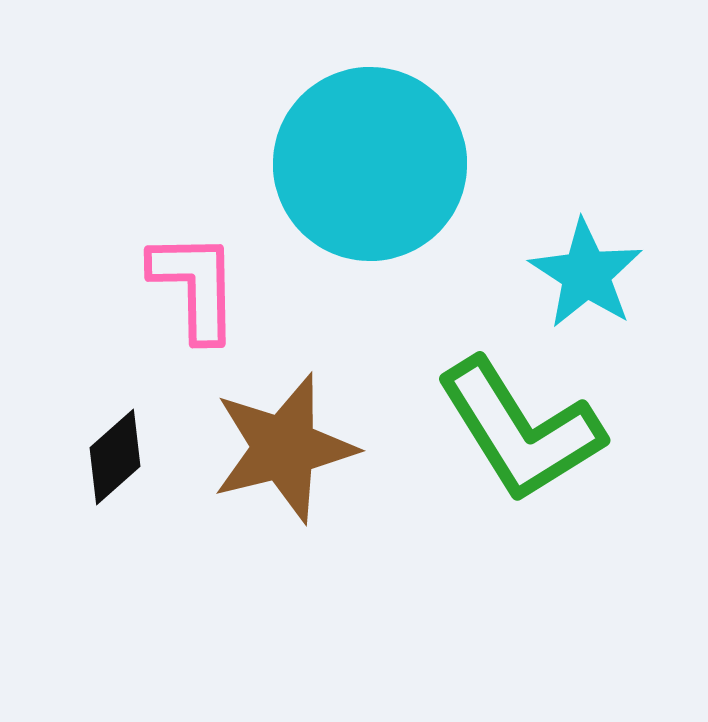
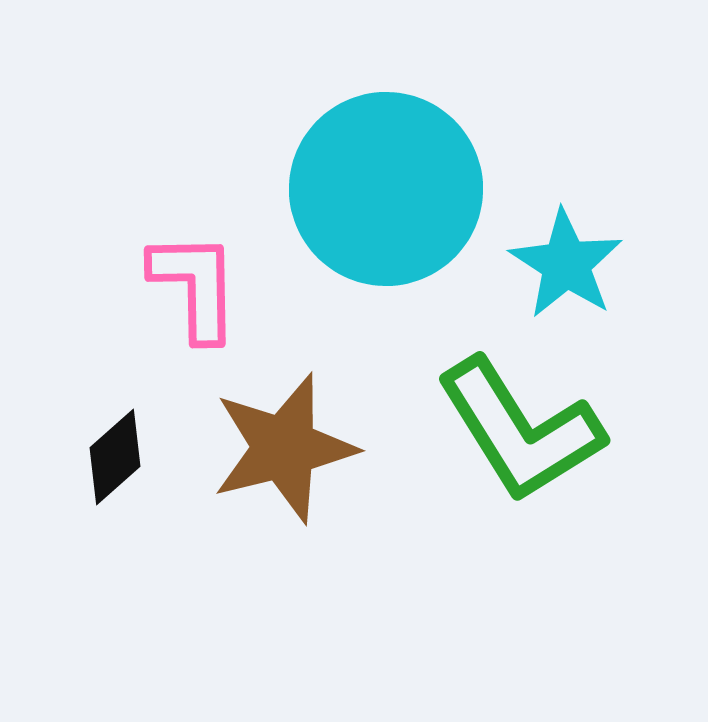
cyan circle: moved 16 px right, 25 px down
cyan star: moved 20 px left, 10 px up
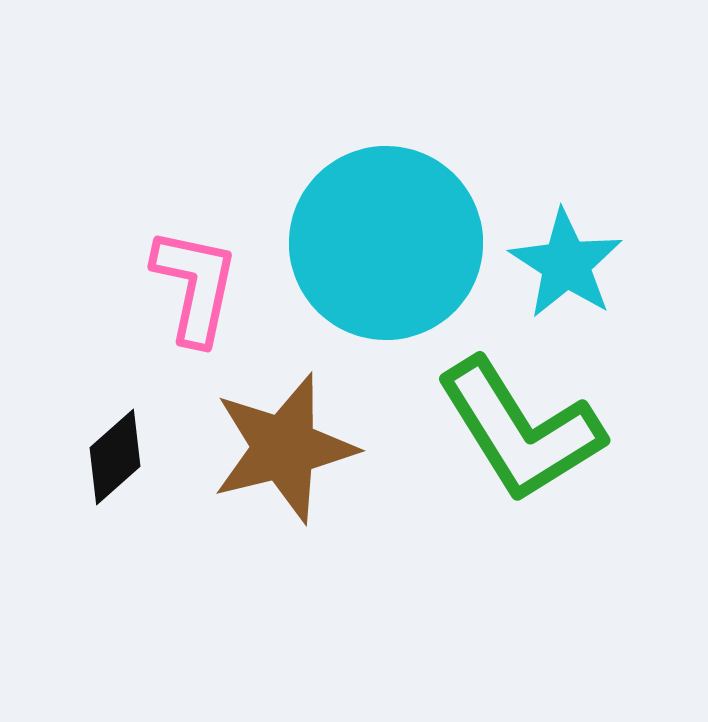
cyan circle: moved 54 px down
pink L-shape: rotated 13 degrees clockwise
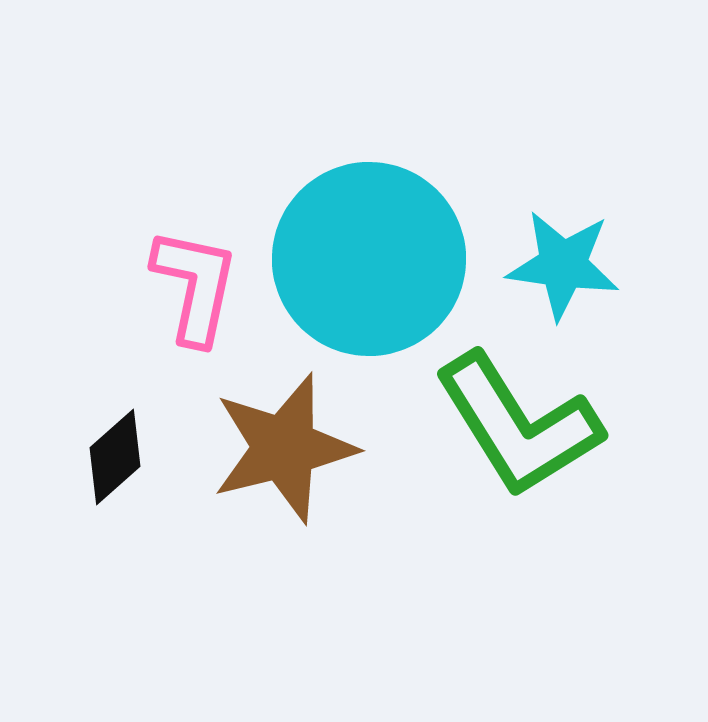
cyan circle: moved 17 px left, 16 px down
cyan star: moved 3 px left, 1 px down; rotated 25 degrees counterclockwise
green L-shape: moved 2 px left, 5 px up
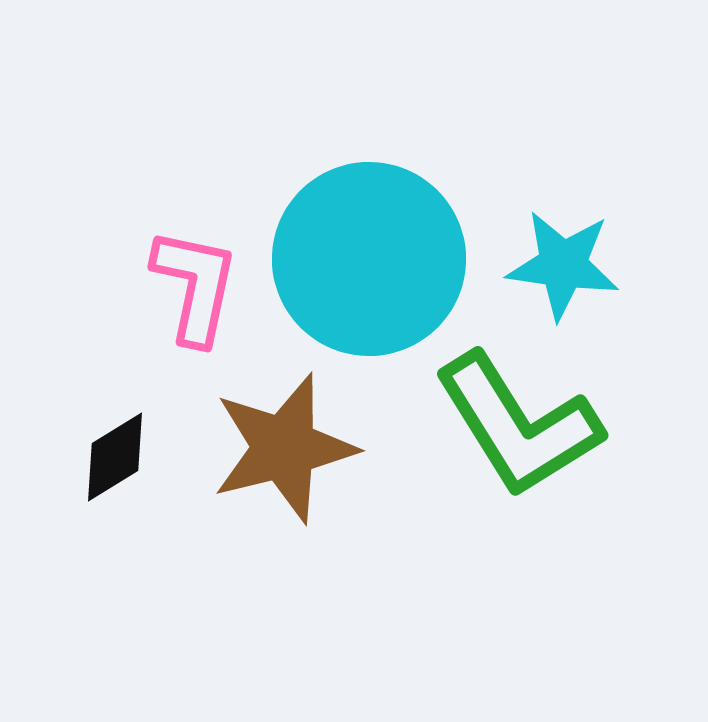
black diamond: rotated 10 degrees clockwise
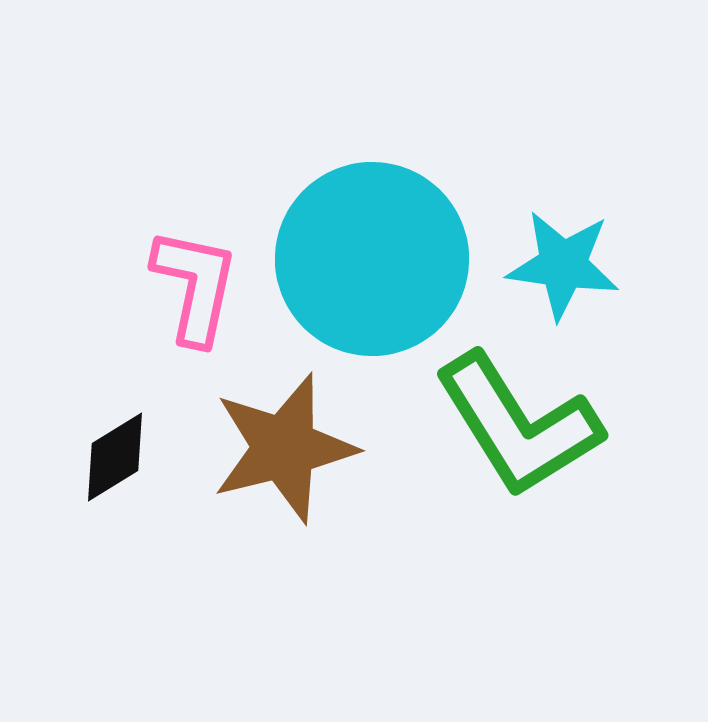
cyan circle: moved 3 px right
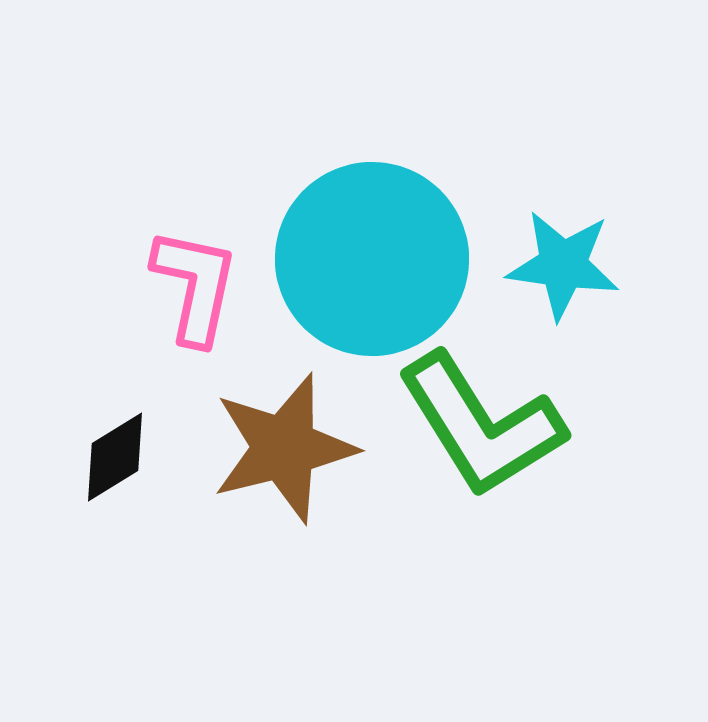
green L-shape: moved 37 px left
